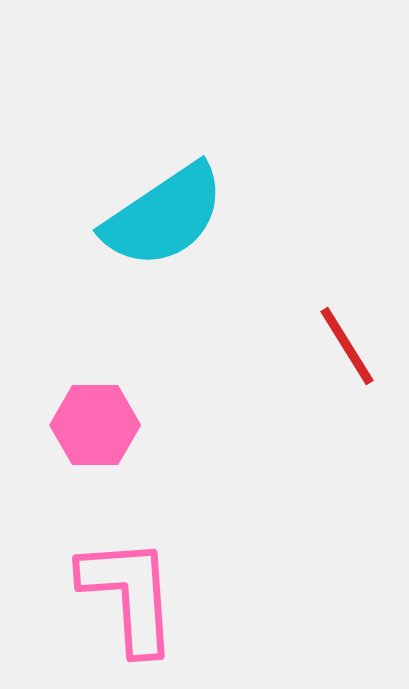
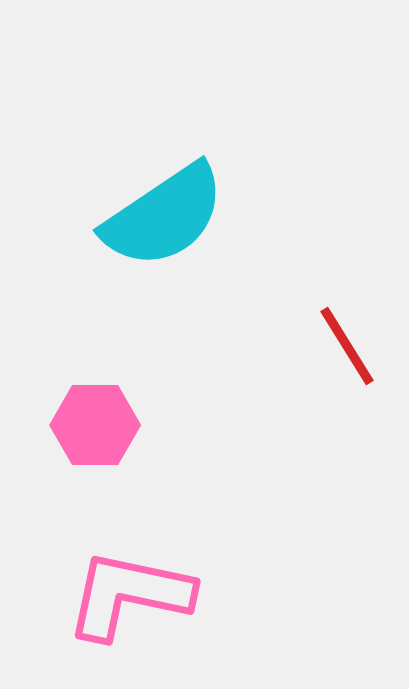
pink L-shape: rotated 74 degrees counterclockwise
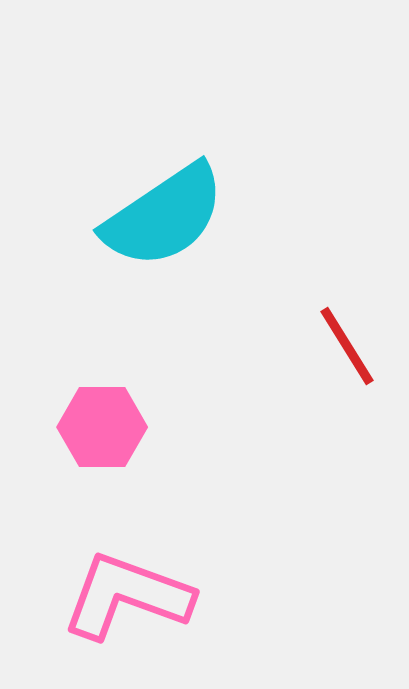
pink hexagon: moved 7 px right, 2 px down
pink L-shape: moved 2 px left, 1 px down; rotated 8 degrees clockwise
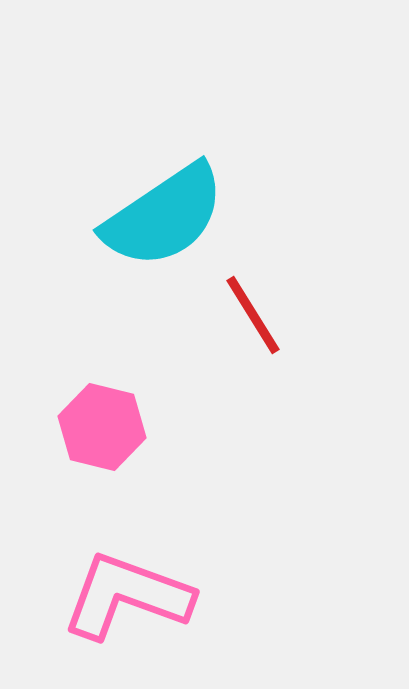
red line: moved 94 px left, 31 px up
pink hexagon: rotated 14 degrees clockwise
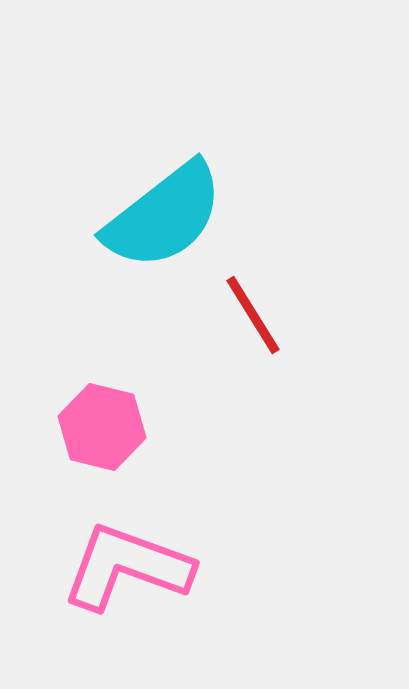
cyan semicircle: rotated 4 degrees counterclockwise
pink L-shape: moved 29 px up
